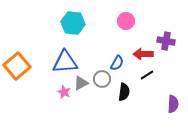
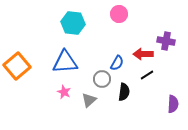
pink circle: moved 7 px left, 7 px up
gray triangle: moved 8 px right, 17 px down; rotated 14 degrees counterclockwise
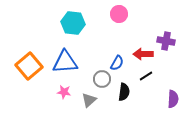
orange square: moved 12 px right
black line: moved 1 px left, 1 px down
pink star: rotated 16 degrees counterclockwise
purple semicircle: moved 5 px up
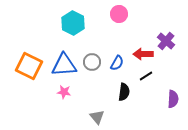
cyan hexagon: rotated 20 degrees clockwise
purple cross: rotated 30 degrees clockwise
blue triangle: moved 1 px left, 3 px down
orange square: rotated 24 degrees counterclockwise
gray circle: moved 10 px left, 17 px up
gray triangle: moved 8 px right, 17 px down; rotated 28 degrees counterclockwise
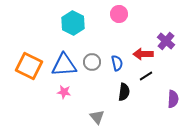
blue semicircle: rotated 42 degrees counterclockwise
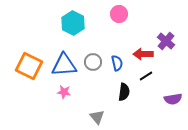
gray circle: moved 1 px right
purple semicircle: rotated 78 degrees clockwise
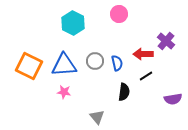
gray circle: moved 2 px right, 1 px up
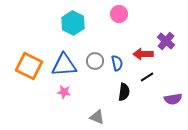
black line: moved 1 px right, 1 px down
gray triangle: rotated 28 degrees counterclockwise
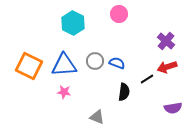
red arrow: moved 24 px right, 13 px down; rotated 18 degrees counterclockwise
blue semicircle: rotated 56 degrees counterclockwise
black line: moved 2 px down
purple semicircle: moved 9 px down
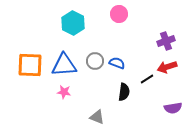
purple cross: rotated 30 degrees clockwise
orange square: moved 1 px right, 1 px up; rotated 24 degrees counterclockwise
